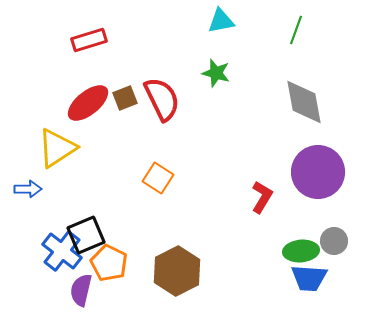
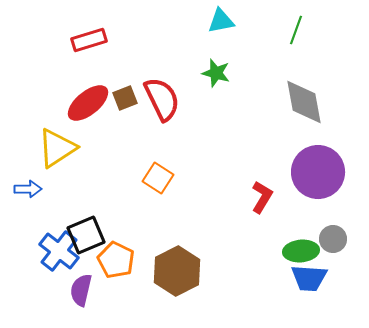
gray circle: moved 1 px left, 2 px up
blue cross: moved 3 px left
orange pentagon: moved 7 px right, 3 px up
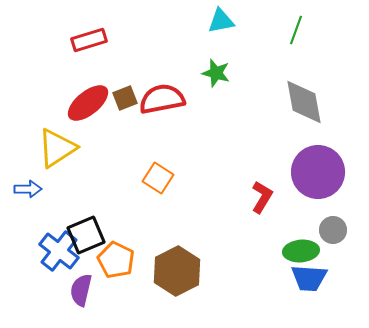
red semicircle: rotated 75 degrees counterclockwise
gray circle: moved 9 px up
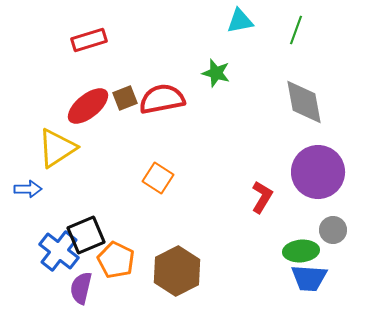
cyan triangle: moved 19 px right
red ellipse: moved 3 px down
purple semicircle: moved 2 px up
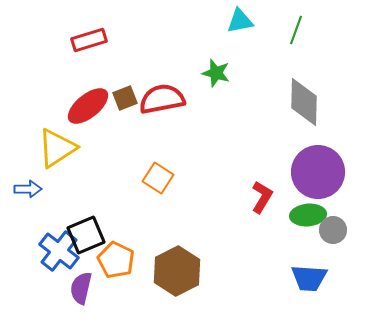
gray diamond: rotated 12 degrees clockwise
green ellipse: moved 7 px right, 36 px up
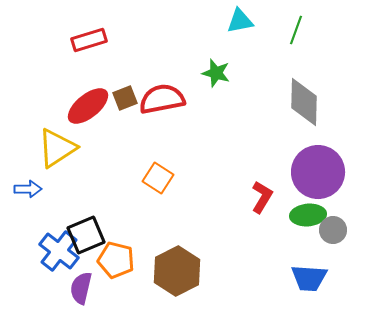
orange pentagon: rotated 12 degrees counterclockwise
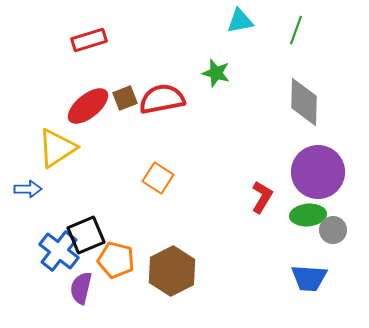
brown hexagon: moved 5 px left
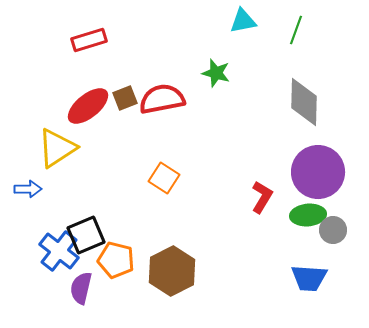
cyan triangle: moved 3 px right
orange square: moved 6 px right
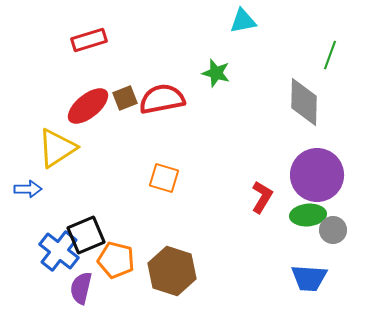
green line: moved 34 px right, 25 px down
purple circle: moved 1 px left, 3 px down
orange square: rotated 16 degrees counterclockwise
brown hexagon: rotated 15 degrees counterclockwise
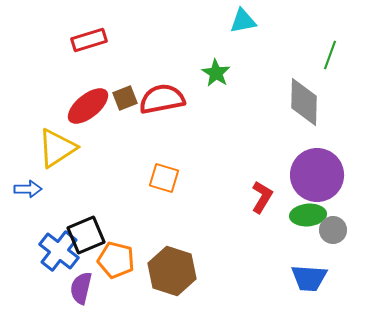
green star: rotated 16 degrees clockwise
